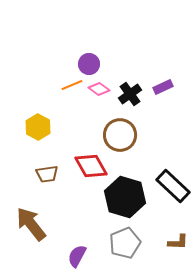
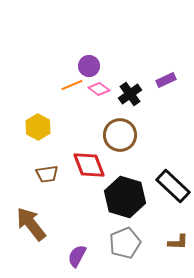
purple circle: moved 2 px down
purple rectangle: moved 3 px right, 7 px up
red diamond: moved 2 px left, 1 px up; rotated 8 degrees clockwise
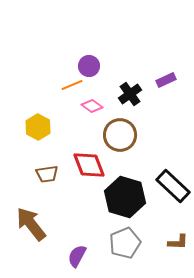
pink diamond: moved 7 px left, 17 px down
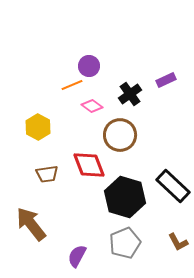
brown L-shape: rotated 60 degrees clockwise
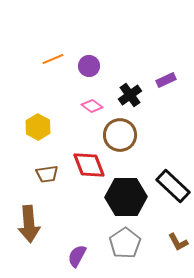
orange line: moved 19 px left, 26 px up
black cross: moved 1 px down
black hexagon: moved 1 px right; rotated 18 degrees counterclockwise
brown arrow: moved 2 px left; rotated 147 degrees counterclockwise
gray pentagon: rotated 12 degrees counterclockwise
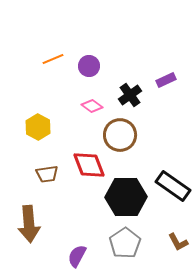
black rectangle: rotated 8 degrees counterclockwise
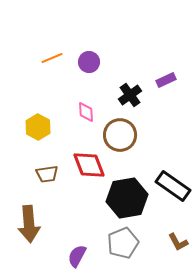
orange line: moved 1 px left, 1 px up
purple circle: moved 4 px up
pink diamond: moved 6 px left, 6 px down; rotated 50 degrees clockwise
black hexagon: moved 1 px right, 1 px down; rotated 9 degrees counterclockwise
gray pentagon: moved 2 px left; rotated 12 degrees clockwise
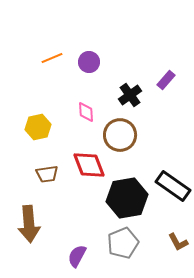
purple rectangle: rotated 24 degrees counterclockwise
yellow hexagon: rotated 20 degrees clockwise
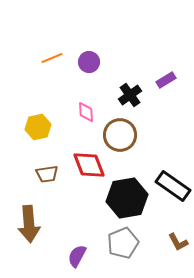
purple rectangle: rotated 18 degrees clockwise
